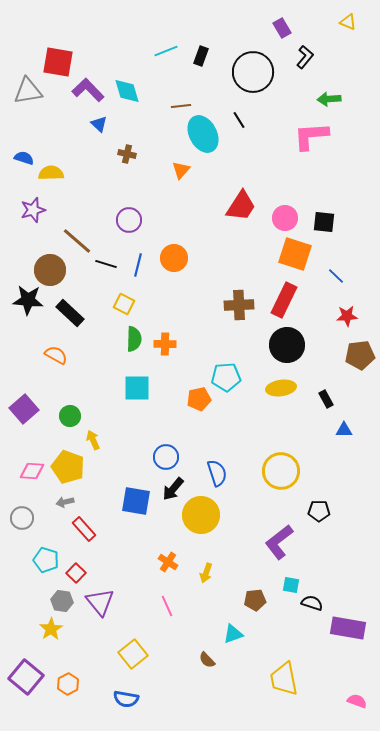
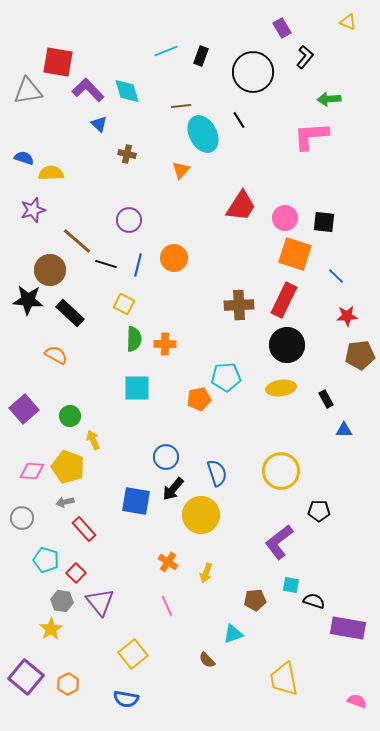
black semicircle at (312, 603): moved 2 px right, 2 px up
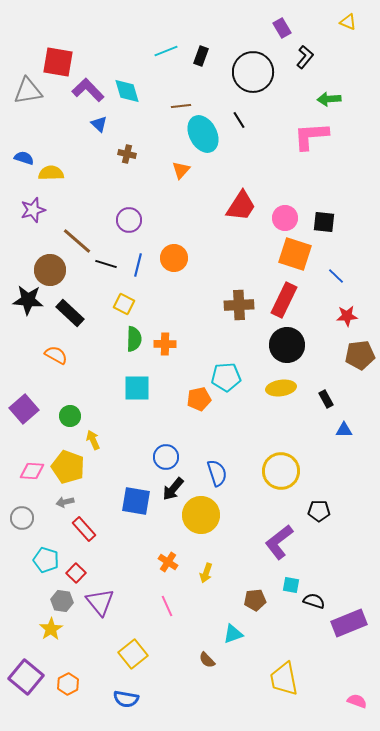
purple rectangle at (348, 628): moved 1 px right, 5 px up; rotated 32 degrees counterclockwise
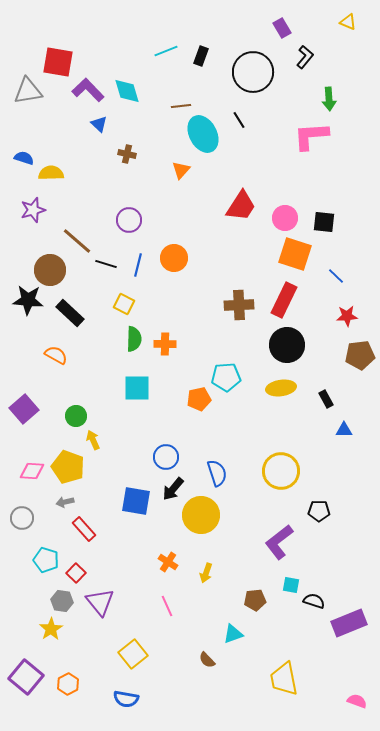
green arrow at (329, 99): rotated 90 degrees counterclockwise
green circle at (70, 416): moved 6 px right
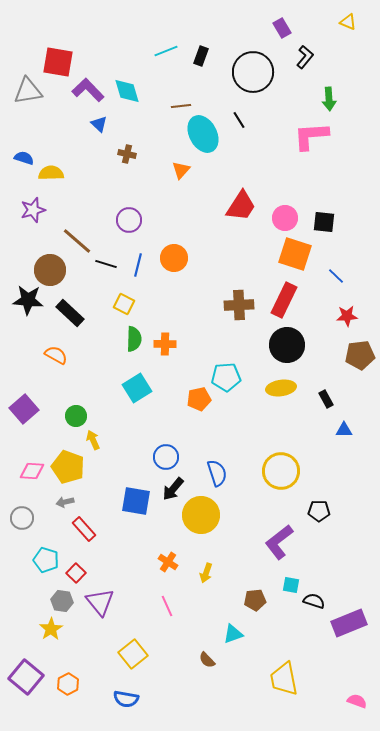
cyan square at (137, 388): rotated 32 degrees counterclockwise
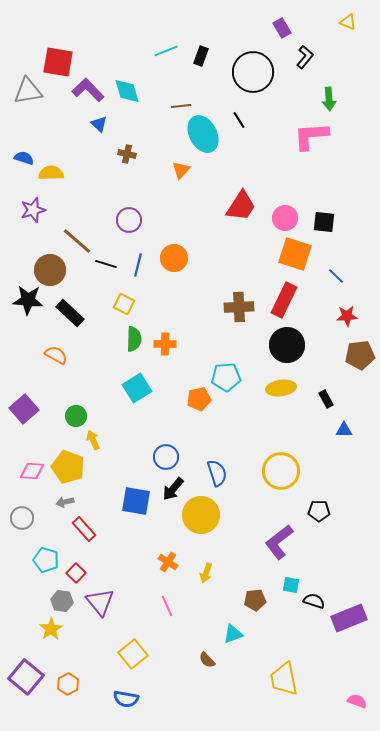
brown cross at (239, 305): moved 2 px down
purple rectangle at (349, 623): moved 5 px up
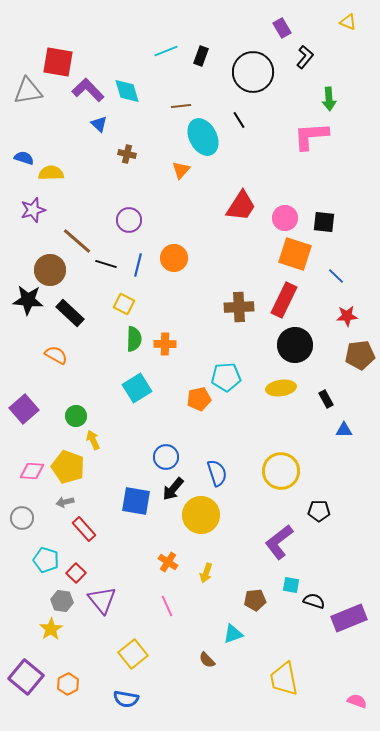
cyan ellipse at (203, 134): moved 3 px down
black circle at (287, 345): moved 8 px right
purple triangle at (100, 602): moved 2 px right, 2 px up
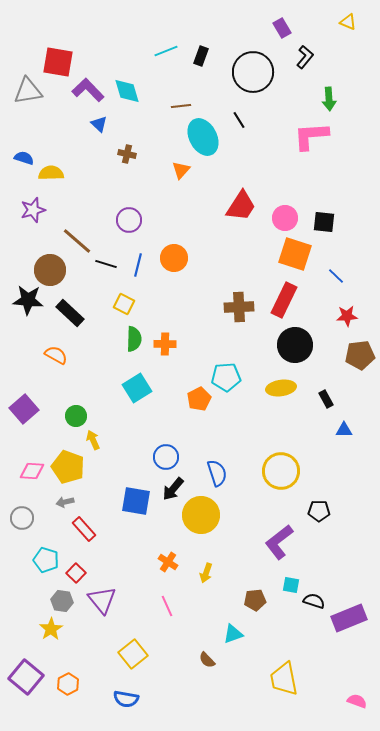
orange pentagon at (199, 399): rotated 15 degrees counterclockwise
